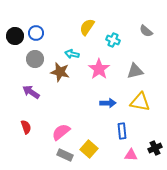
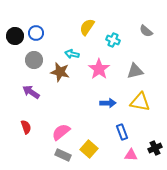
gray circle: moved 1 px left, 1 px down
blue rectangle: moved 1 px down; rotated 14 degrees counterclockwise
gray rectangle: moved 2 px left
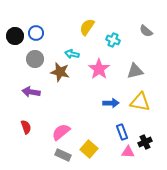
gray circle: moved 1 px right, 1 px up
purple arrow: rotated 24 degrees counterclockwise
blue arrow: moved 3 px right
black cross: moved 10 px left, 6 px up
pink triangle: moved 3 px left, 3 px up
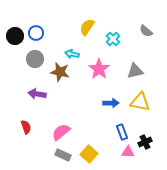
cyan cross: moved 1 px up; rotated 24 degrees clockwise
purple arrow: moved 6 px right, 2 px down
yellow square: moved 5 px down
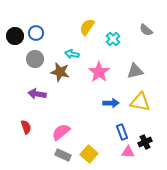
gray semicircle: moved 1 px up
pink star: moved 3 px down
